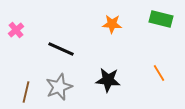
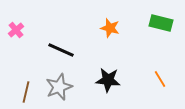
green rectangle: moved 4 px down
orange star: moved 2 px left, 4 px down; rotated 12 degrees clockwise
black line: moved 1 px down
orange line: moved 1 px right, 6 px down
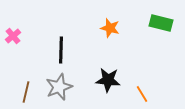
pink cross: moved 3 px left, 6 px down
black line: rotated 68 degrees clockwise
orange line: moved 18 px left, 15 px down
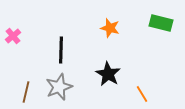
black star: moved 6 px up; rotated 25 degrees clockwise
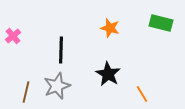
gray star: moved 2 px left, 1 px up
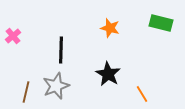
gray star: moved 1 px left
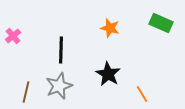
green rectangle: rotated 10 degrees clockwise
gray star: moved 3 px right
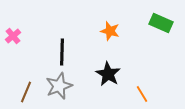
orange star: moved 3 px down
black line: moved 1 px right, 2 px down
brown line: rotated 10 degrees clockwise
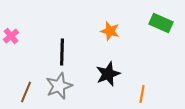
pink cross: moved 2 px left
black star: rotated 20 degrees clockwise
orange line: rotated 42 degrees clockwise
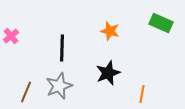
black line: moved 4 px up
black star: moved 1 px up
